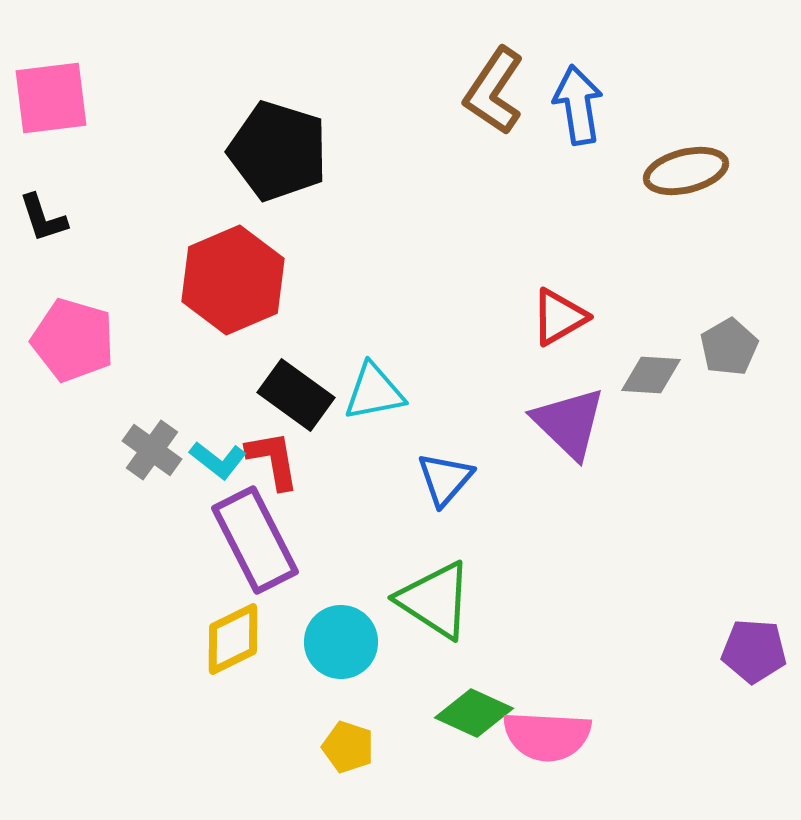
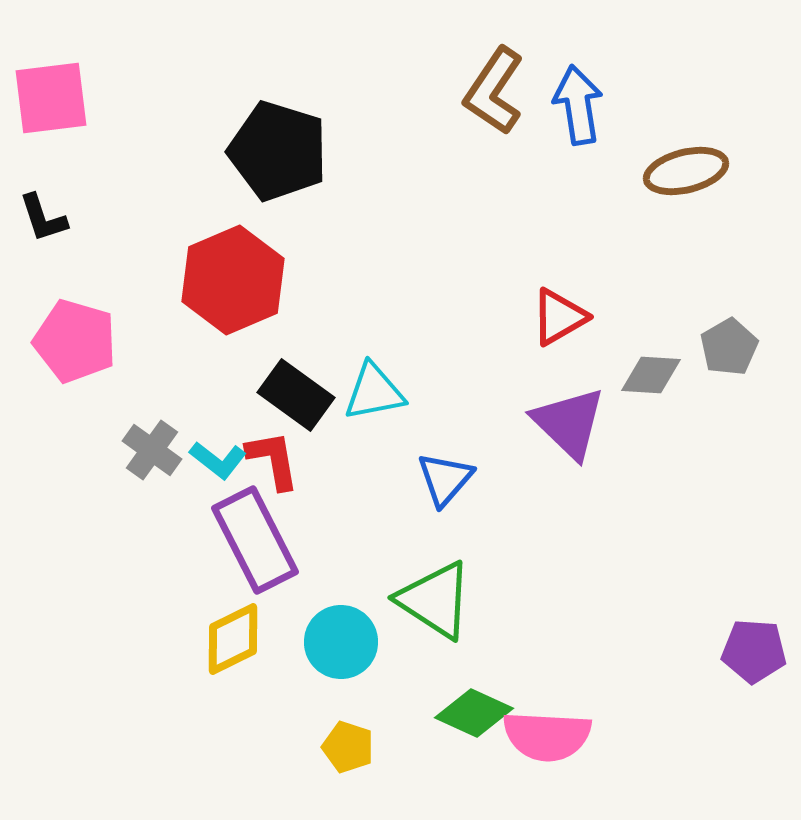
pink pentagon: moved 2 px right, 1 px down
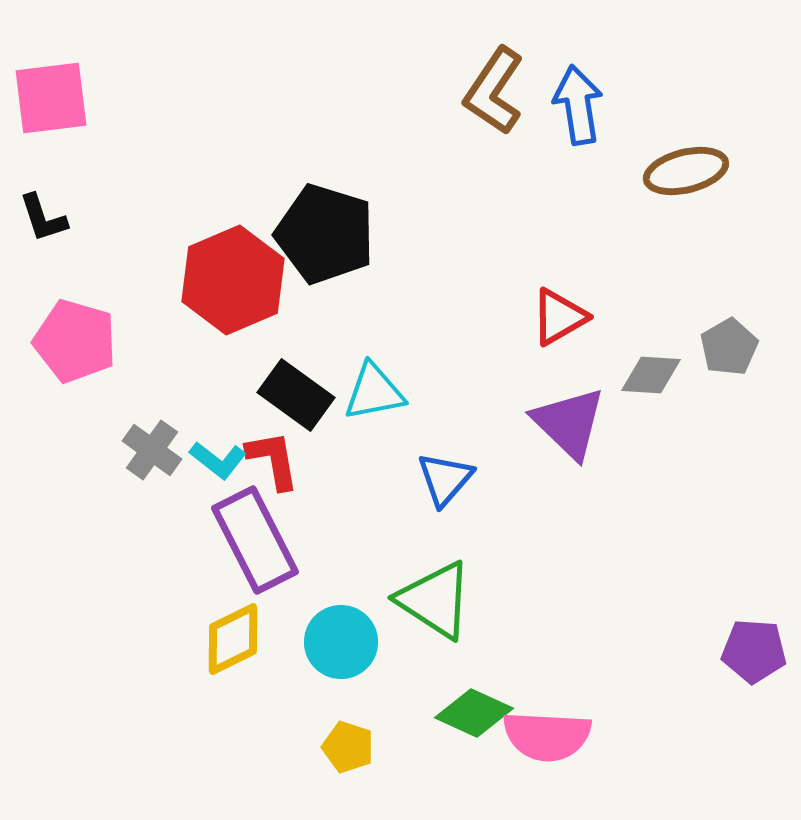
black pentagon: moved 47 px right, 83 px down
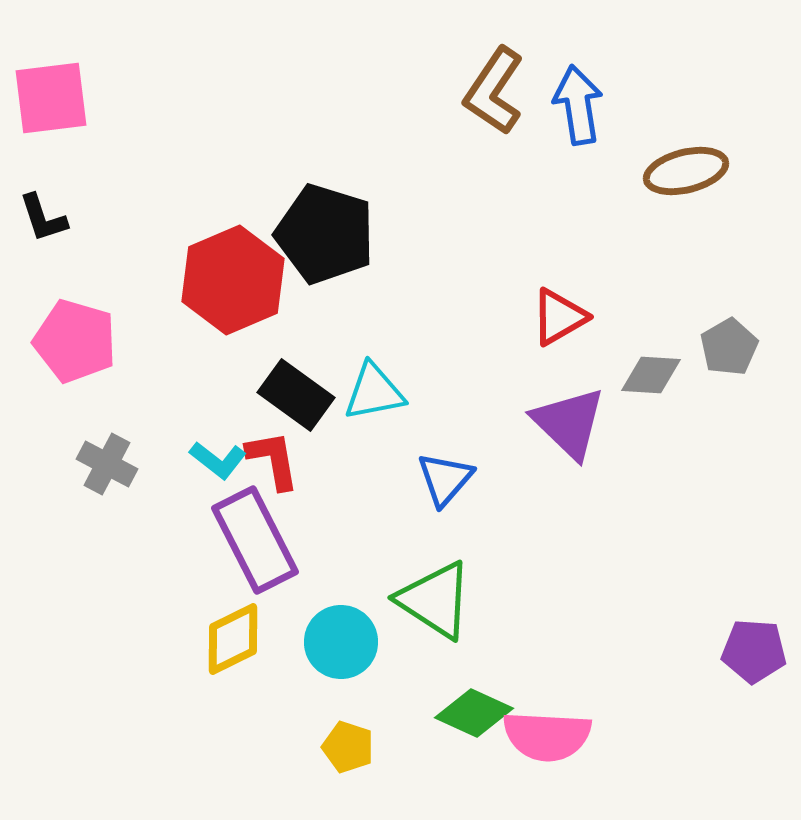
gray cross: moved 45 px left, 14 px down; rotated 8 degrees counterclockwise
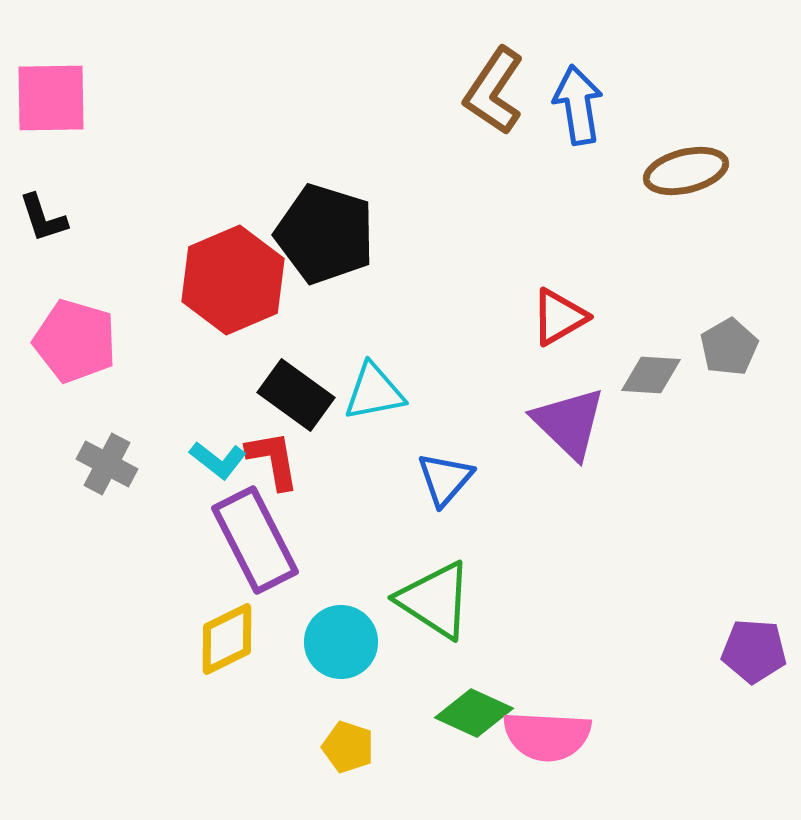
pink square: rotated 6 degrees clockwise
yellow diamond: moved 6 px left
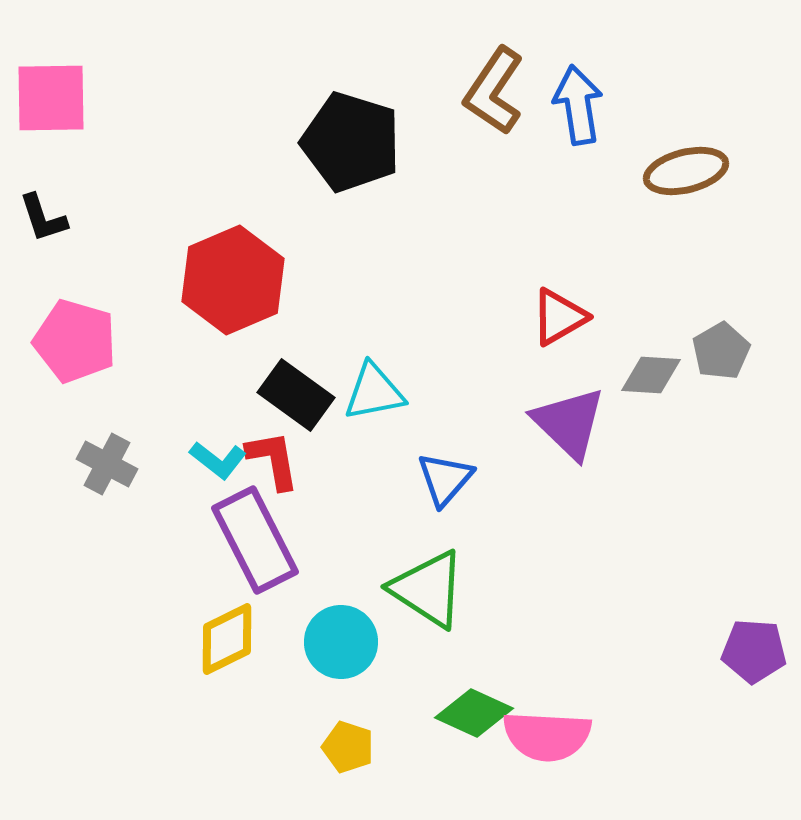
black pentagon: moved 26 px right, 92 px up
gray pentagon: moved 8 px left, 4 px down
green triangle: moved 7 px left, 11 px up
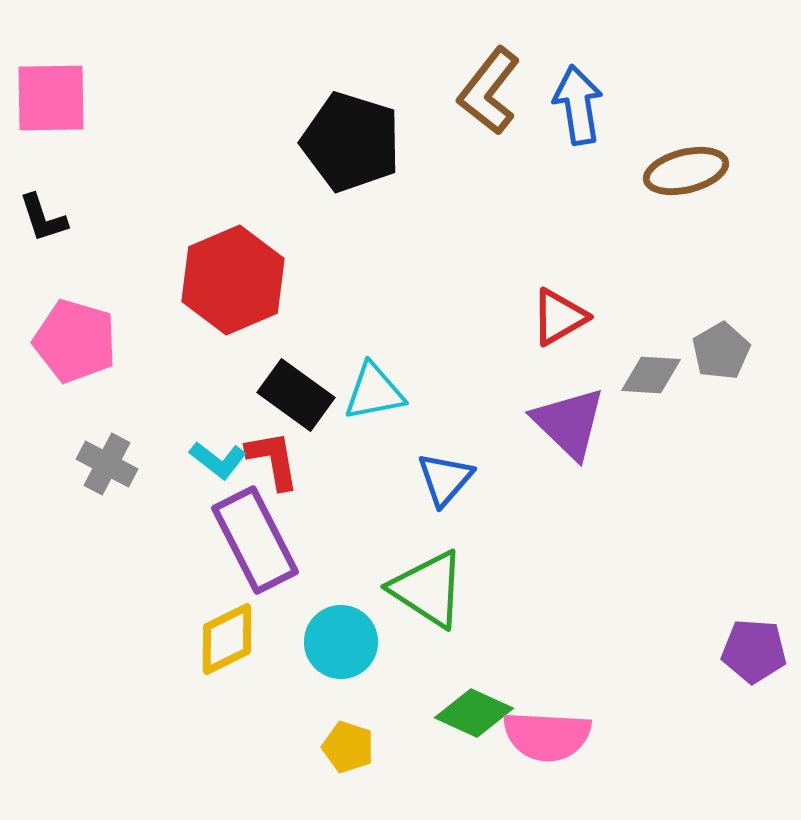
brown L-shape: moved 5 px left; rotated 4 degrees clockwise
